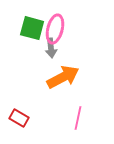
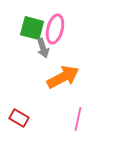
gray arrow: moved 8 px left; rotated 12 degrees counterclockwise
pink line: moved 1 px down
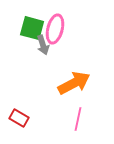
gray arrow: moved 3 px up
orange arrow: moved 11 px right, 6 px down
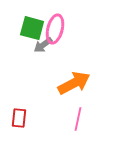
gray arrow: rotated 72 degrees clockwise
red rectangle: rotated 66 degrees clockwise
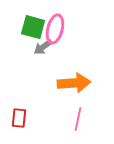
green square: moved 1 px right, 1 px up
gray arrow: moved 2 px down
orange arrow: rotated 24 degrees clockwise
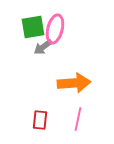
green square: rotated 25 degrees counterclockwise
red rectangle: moved 21 px right, 2 px down
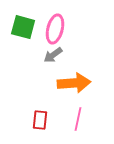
green square: moved 10 px left; rotated 25 degrees clockwise
gray arrow: moved 10 px right, 8 px down
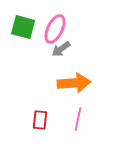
pink ellipse: rotated 12 degrees clockwise
gray arrow: moved 8 px right, 6 px up
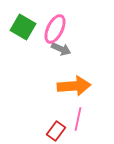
green square: rotated 15 degrees clockwise
gray arrow: rotated 120 degrees counterclockwise
orange arrow: moved 3 px down
red rectangle: moved 16 px right, 11 px down; rotated 30 degrees clockwise
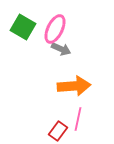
red rectangle: moved 2 px right
